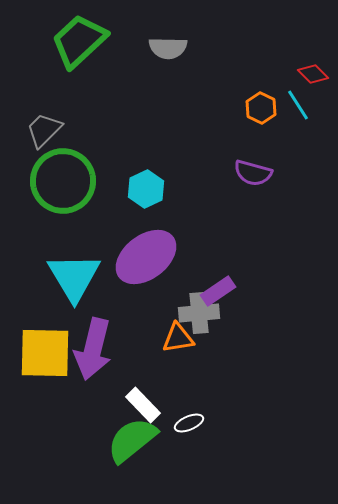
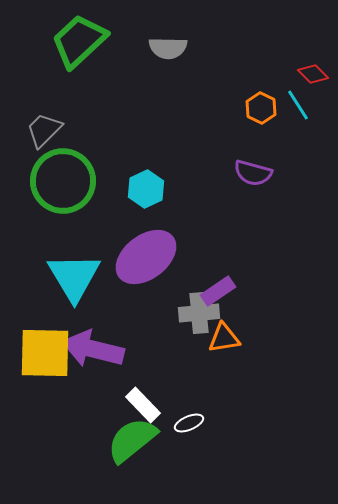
orange triangle: moved 46 px right
purple arrow: rotated 90 degrees clockwise
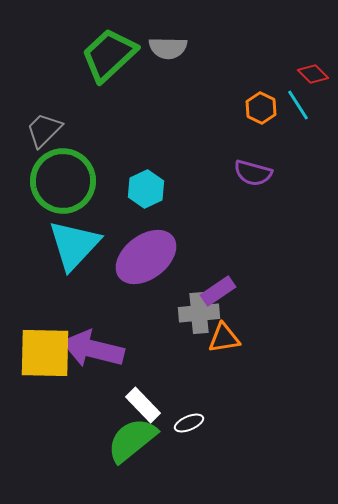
green trapezoid: moved 30 px right, 14 px down
cyan triangle: moved 32 px up; rotated 14 degrees clockwise
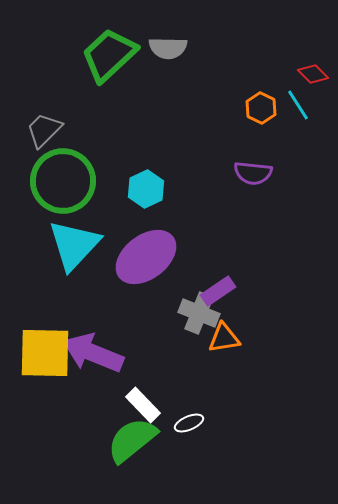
purple semicircle: rotated 9 degrees counterclockwise
gray cross: rotated 27 degrees clockwise
purple arrow: moved 4 px down; rotated 8 degrees clockwise
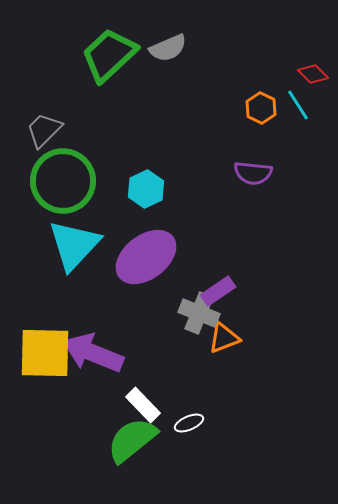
gray semicircle: rotated 24 degrees counterclockwise
orange triangle: rotated 12 degrees counterclockwise
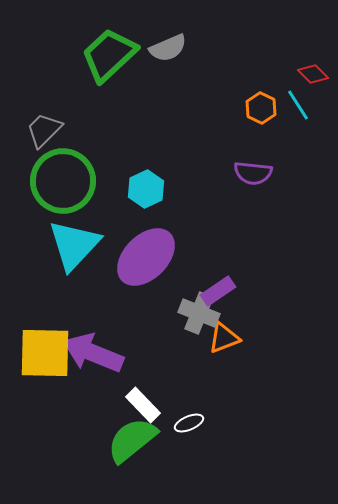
purple ellipse: rotated 8 degrees counterclockwise
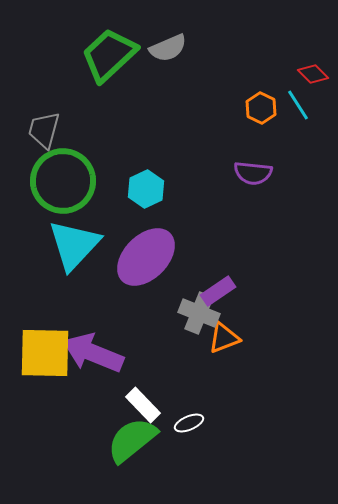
gray trapezoid: rotated 30 degrees counterclockwise
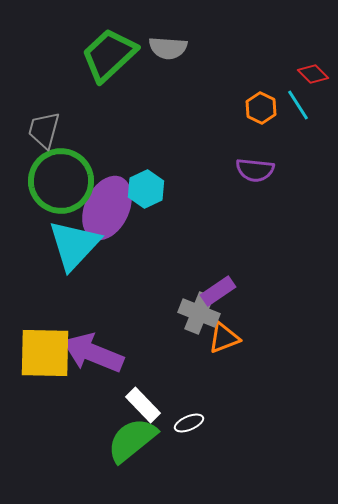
gray semicircle: rotated 27 degrees clockwise
purple semicircle: moved 2 px right, 3 px up
green circle: moved 2 px left
purple ellipse: moved 39 px left, 49 px up; rotated 20 degrees counterclockwise
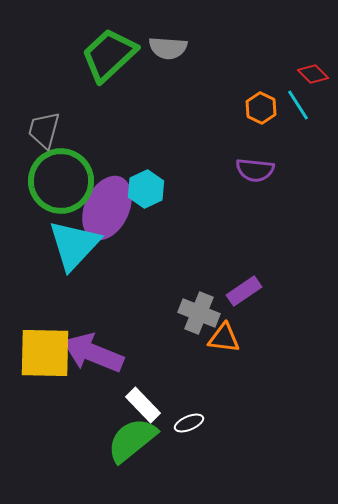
purple rectangle: moved 26 px right
orange triangle: rotated 28 degrees clockwise
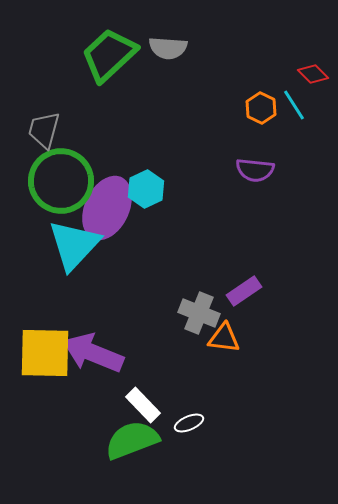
cyan line: moved 4 px left
green semicircle: rotated 18 degrees clockwise
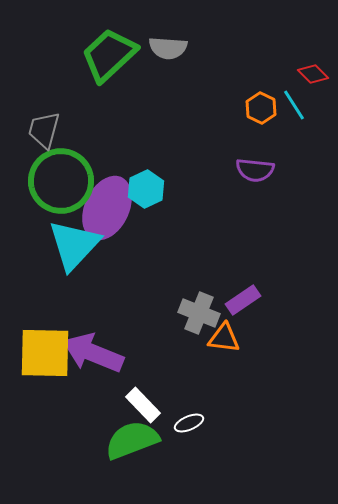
purple rectangle: moved 1 px left, 9 px down
